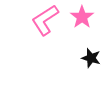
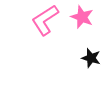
pink star: rotated 15 degrees counterclockwise
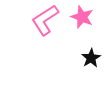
black star: rotated 24 degrees clockwise
